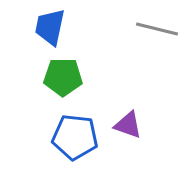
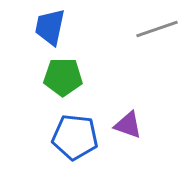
gray line: rotated 33 degrees counterclockwise
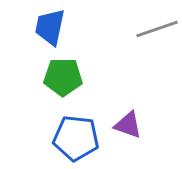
blue pentagon: moved 1 px right, 1 px down
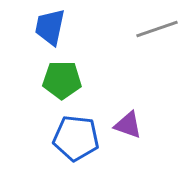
green pentagon: moved 1 px left, 3 px down
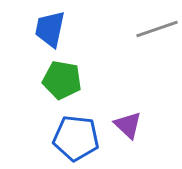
blue trapezoid: moved 2 px down
green pentagon: rotated 9 degrees clockwise
purple triangle: rotated 24 degrees clockwise
